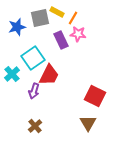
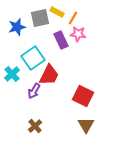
purple arrow: rotated 14 degrees clockwise
red square: moved 12 px left
brown triangle: moved 2 px left, 2 px down
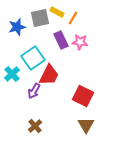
pink star: moved 2 px right, 8 px down
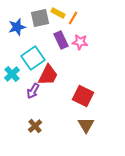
yellow rectangle: moved 1 px right, 1 px down
red trapezoid: moved 1 px left
purple arrow: moved 1 px left
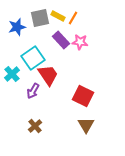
yellow rectangle: moved 3 px down
purple rectangle: rotated 18 degrees counterclockwise
red trapezoid: rotated 60 degrees counterclockwise
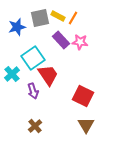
purple arrow: rotated 49 degrees counterclockwise
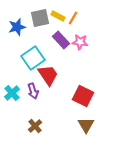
cyan cross: moved 19 px down
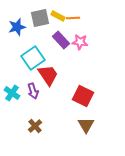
orange line: rotated 56 degrees clockwise
cyan cross: rotated 14 degrees counterclockwise
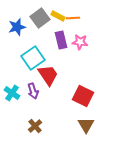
gray square: rotated 24 degrees counterclockwise
purple rectangle: rotated 30 degrees clockwise
